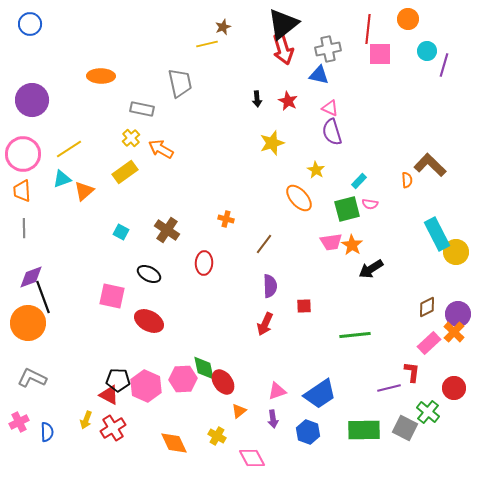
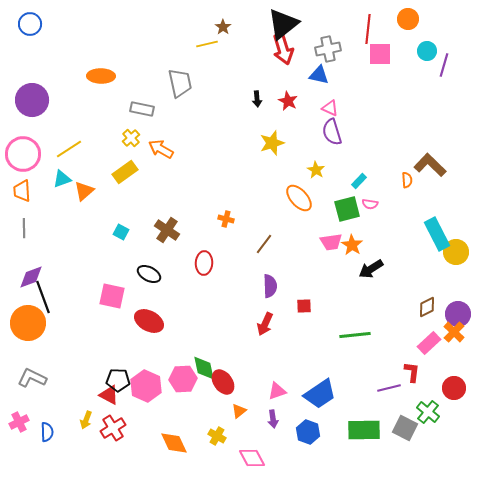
brown star at (223, 27): rotated 14 degrees counterclockwise
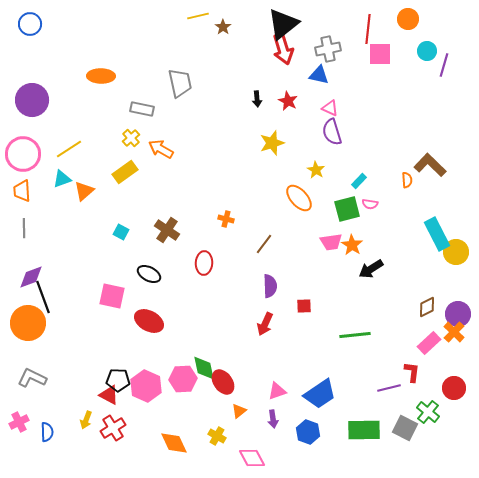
yellow line at (207, 44): moved 9 px left, 28 px up
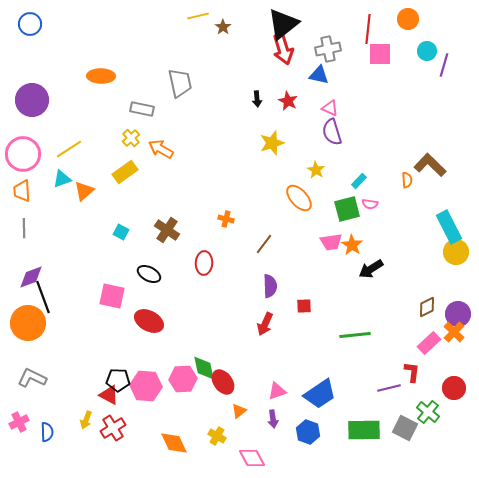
cyan rectangle at (437, 234): moved 12 px right, 7 px up
pink hexagon at (146, 386): rotated 20 degrees counterclockwise
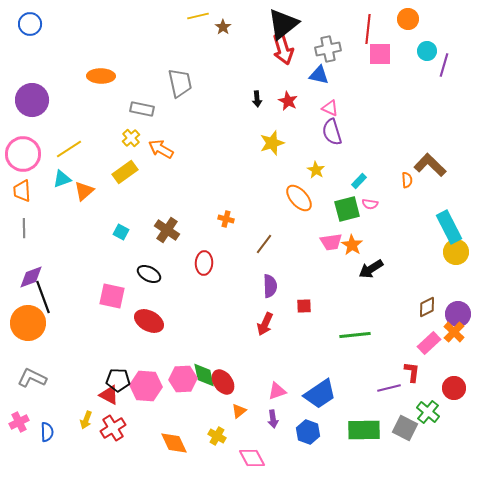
green diamond at (204, 368): moved 7 px down
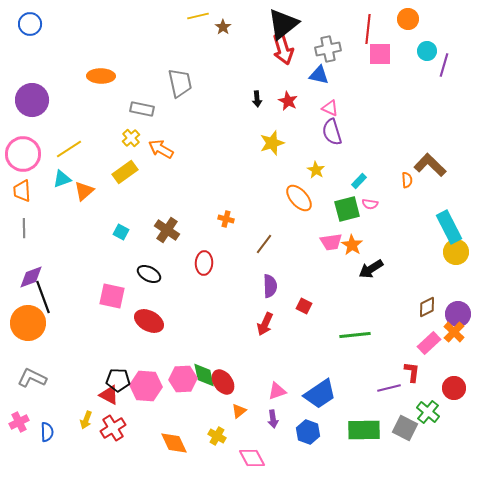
red square at (304, 306): rotated 28 degrees clockwise
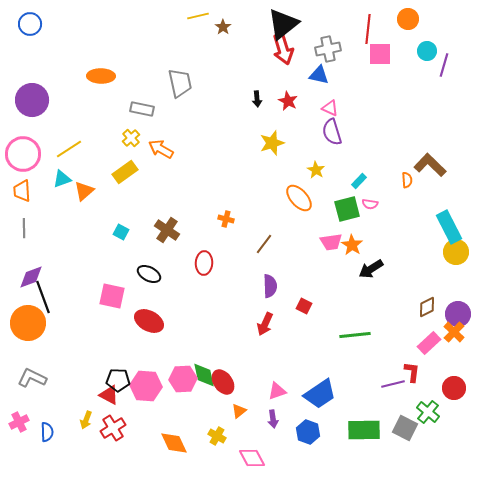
purple line at (389, 388): moved 4 px right, 4 px up
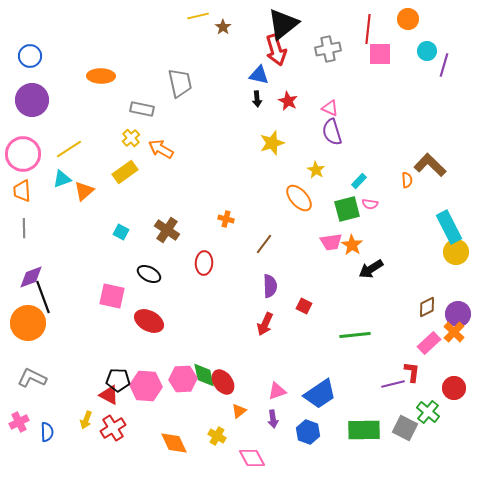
blue circle at (30, 24): moved 32 px down
red arrow at (283, 49): moved 7 px left, 1 px down
blue triangle at (319, 75): moved 60 px left
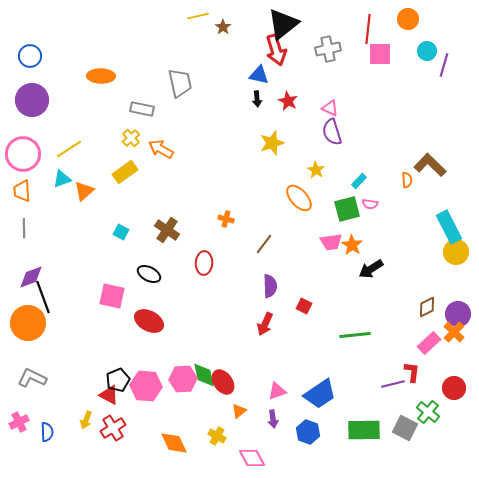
black pentagon at (118, 380): rotated 25 degrees counterclockwise
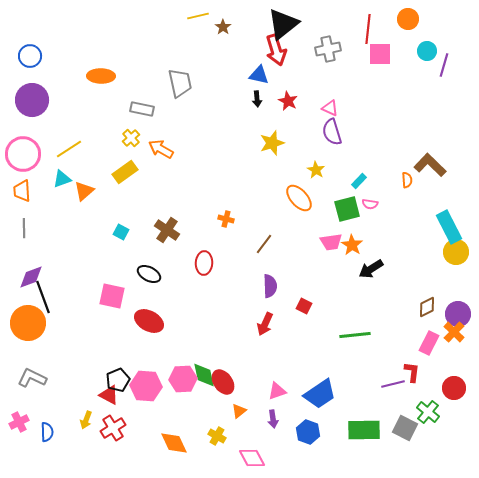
pink rectangle at (429, 343): rotated 20 degrees counterclockwise
